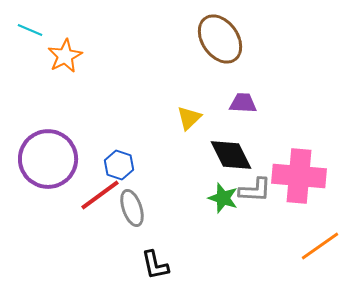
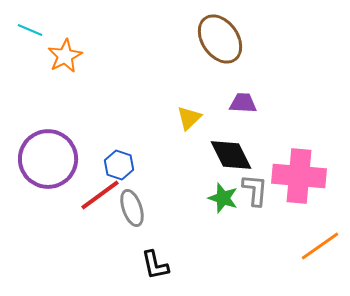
gray L-shape: rotated 88 degrees counterclockwise
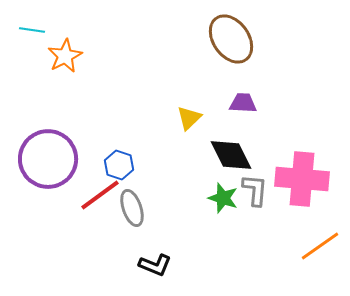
cyan line: moved 2 px right; rotated 15 degrees counterclockwise
brown ellipse: moved 11 px right
pink cross: moved 3 px right, 3 px down
black L-shape: rotated 56 degrees counterclockwise
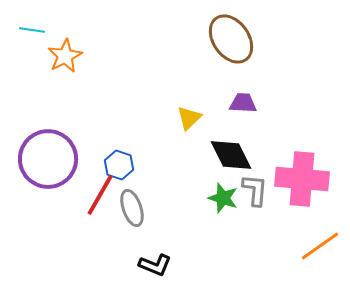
red line: rotated 24 degrees counterclockwise
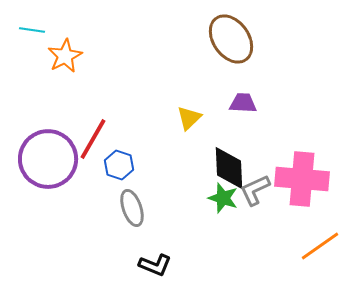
black diamond: moved 2 px left, 13 px down; rotated 24 degrees clockwise
gray L-shape: rotated 120 degrees counterclockwise
red line: moved 7 px left, 56 px up
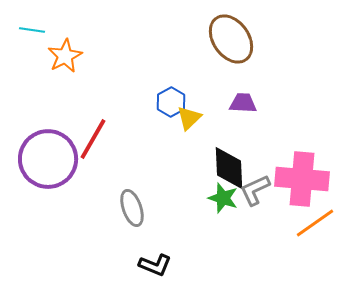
blue hexagon: moved 52 px right, 63 px up; rotated 12 degrees clockwise
orange line: moved 5 px left, 23 px up
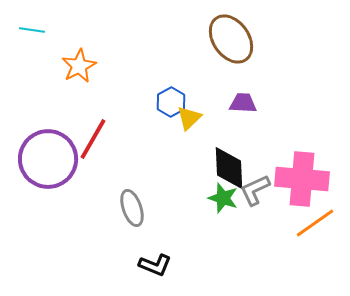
orange star: moved 14 px right, 10 px down
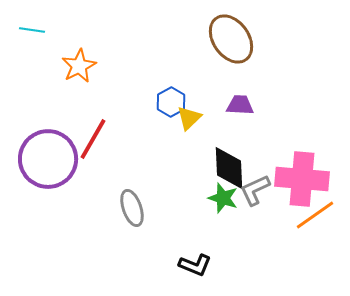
purple trapezoid: moved 3 px left, 2 px down
orange line: moved 8 px up
black L-shape: moved 40 px right
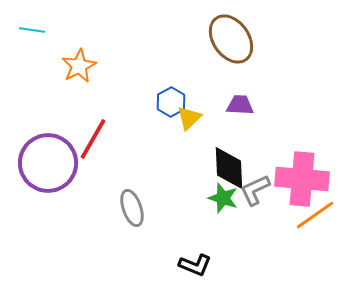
purple circle: moved 4 px down
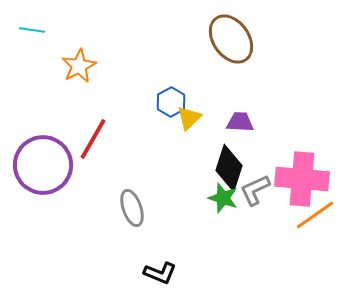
purple trapezoid: moved 17 px down
purple circle: moved 5 px left, 2 px down
black diamond: rotated 21 degrees clockwise
black L-shape: moved 35 px left, 8 px down
